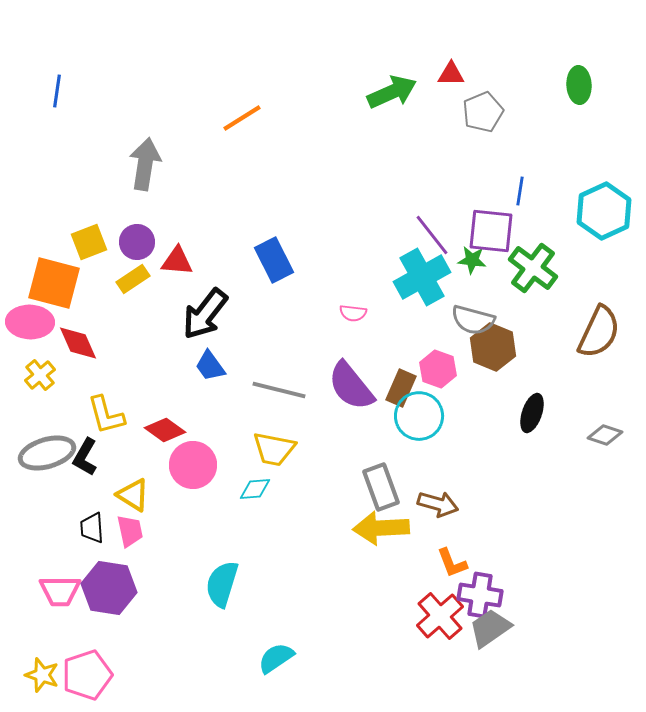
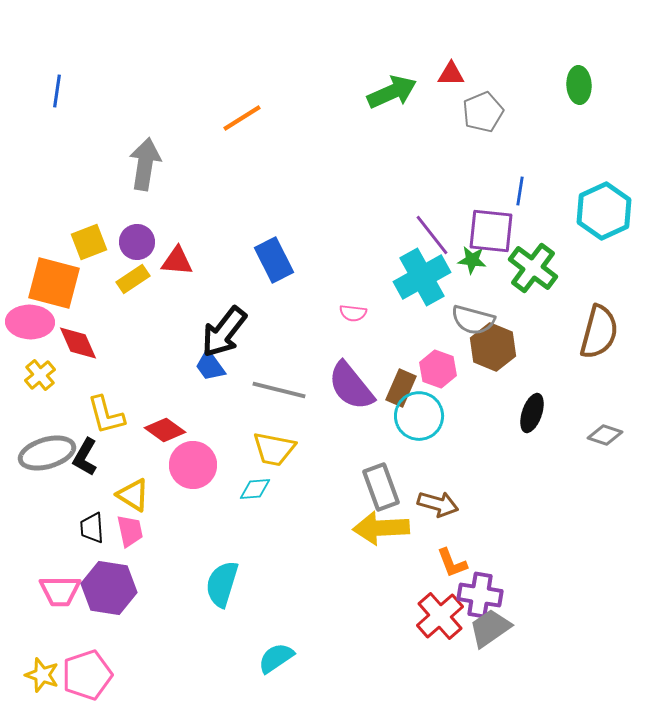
black arrow at (205, 314): moved 19 px right, 18 px down
brown semicircle at (599, 332): rotated 10 degrees counterclockwise
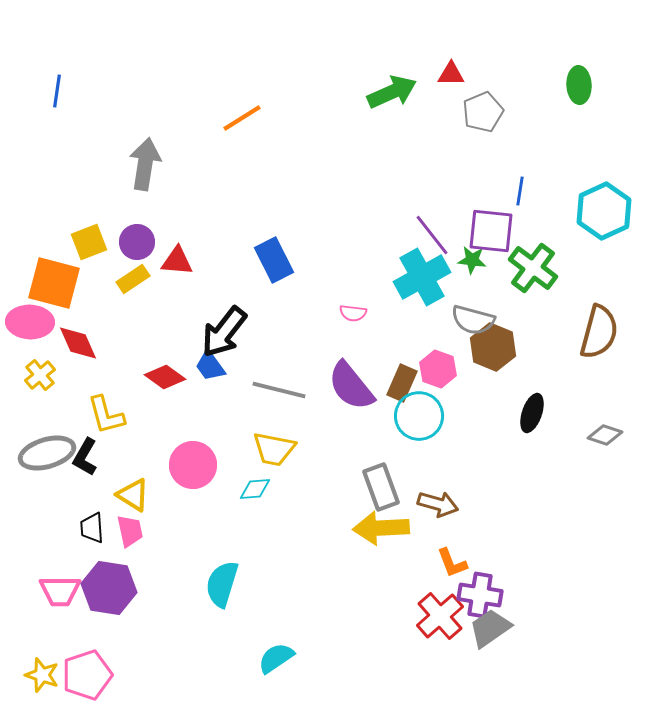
brown rectangle at (401, 388): moved 1 px right, 5 px up
red diamond at (165, 430): moved 53 px up
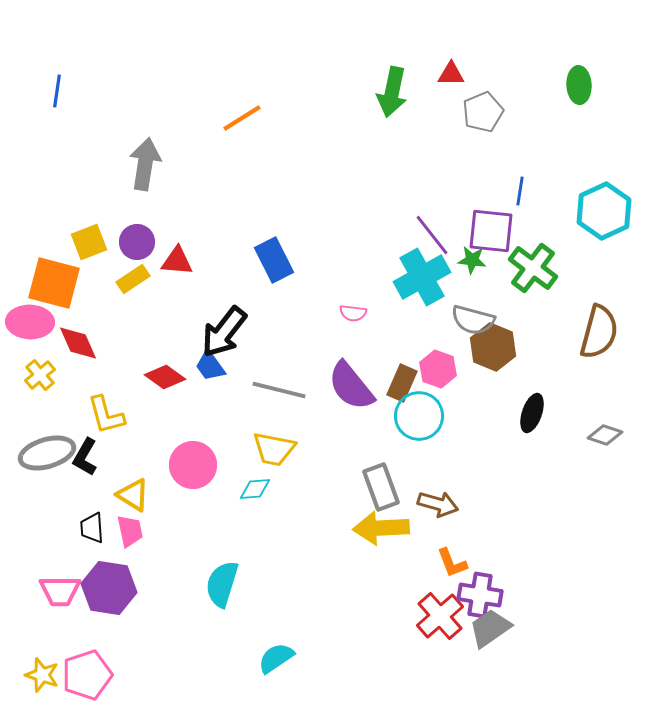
green arrow at (392, 92): rotated 126 degrees clockwise
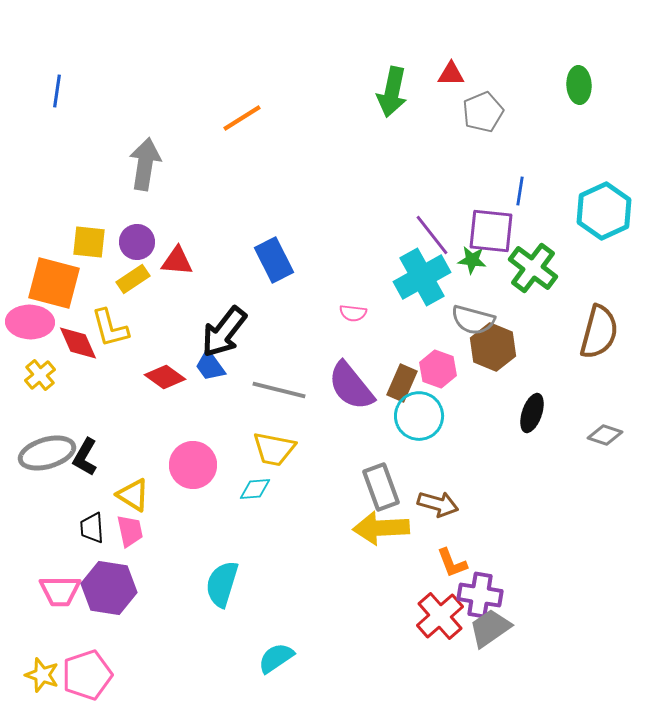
yellow square at (89, 242): rotated 27 degrees clockwise
yellow L-shape at (106, 415): moved 4 px right, 87 px up
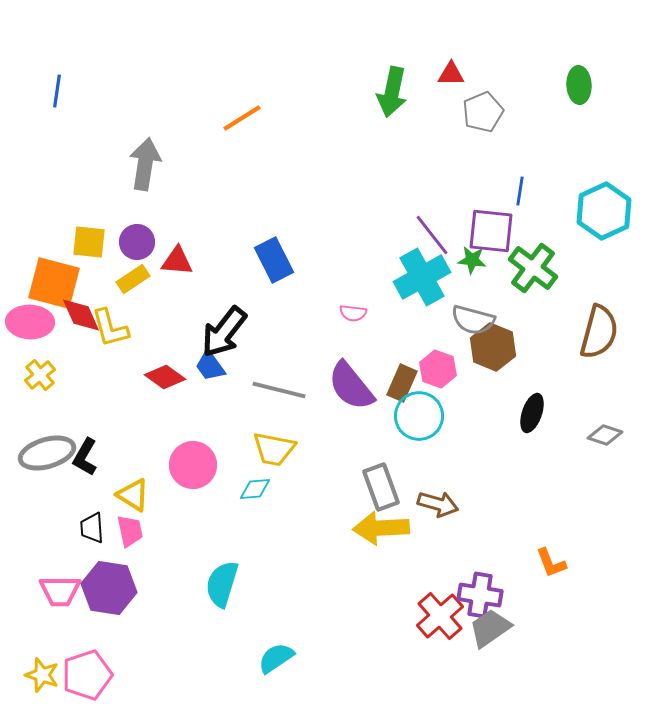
red diamond at (78, 343): moved 3 px right, 28 px up
orange L-shape at (452, 563): moved 99 px right
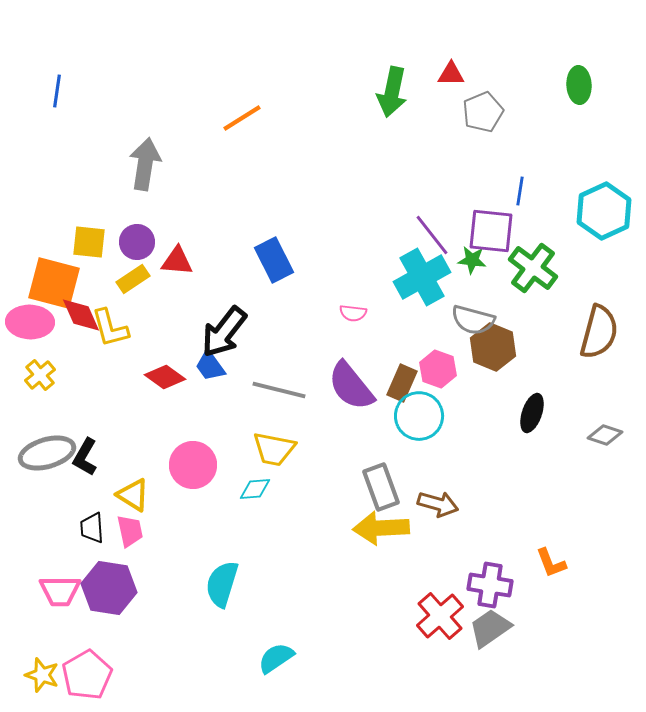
purple cross at (480, 595): moved 10 px right, 10 px up
pink pentagon at (87, 675): rotated 12 degrees counterclockwise
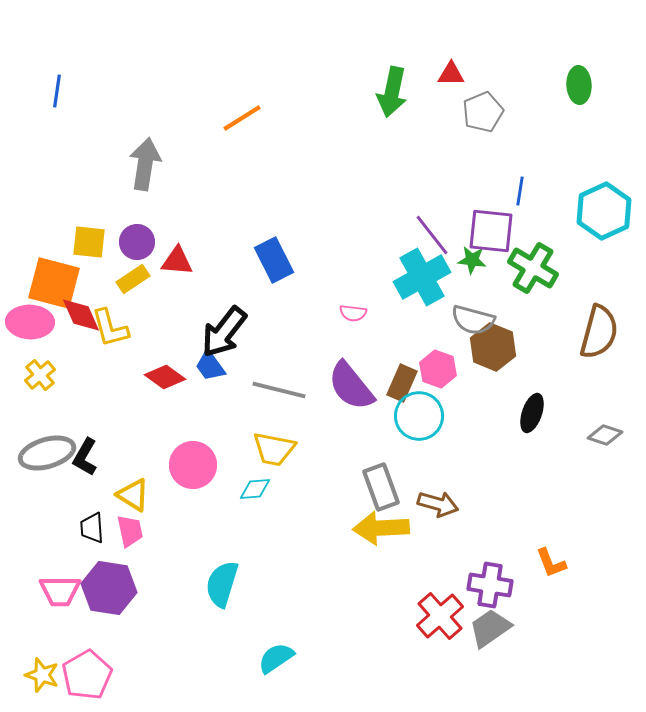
green cross at (533, 268): rotated 6 degrees counterclockwise
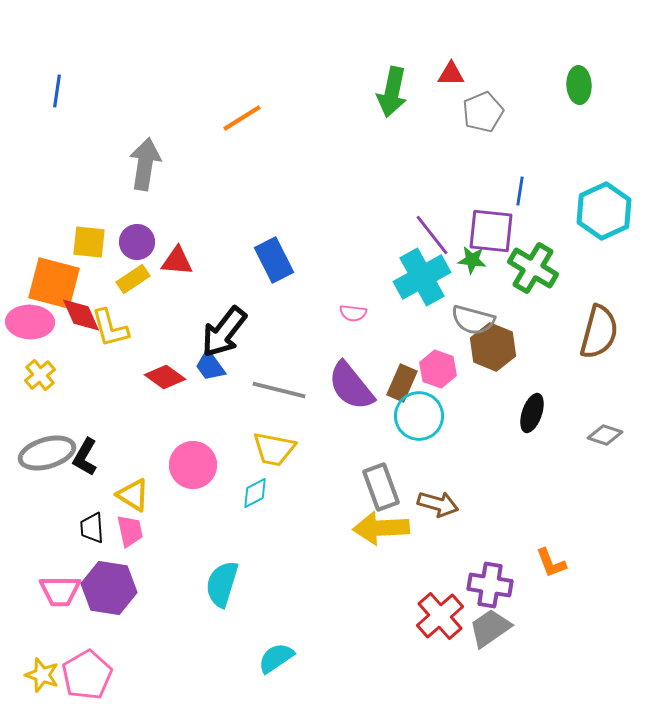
cyan diamond at (255, 489): moved 4 px down; rotated 24 degrees counterclockwise
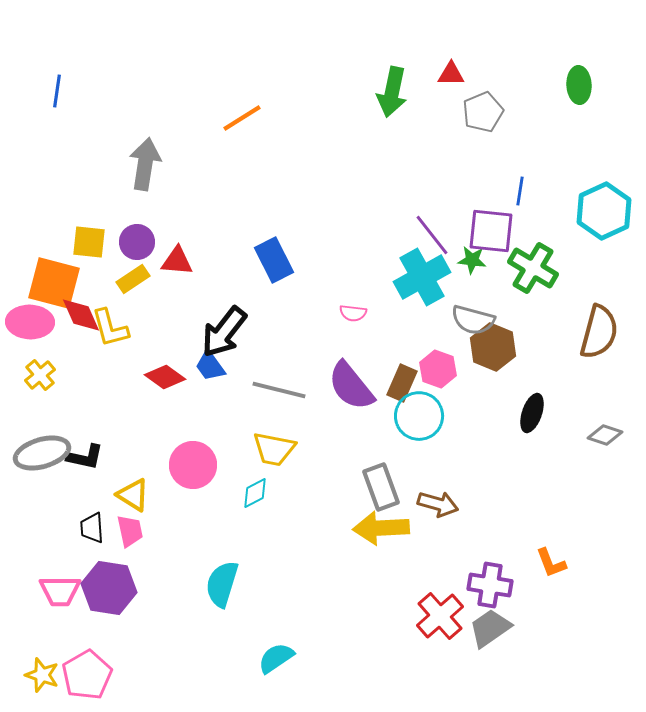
gray ellipse at (47, 453): moved 5 px left
black L-shape at (85, 457): rotated 108 degrees counterclockwise
